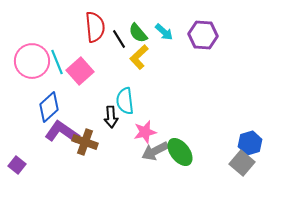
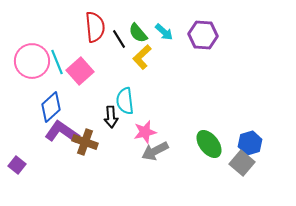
yellow L-shape: moved 3 px right
blue diamond: moved 2 px right
green ellipse: moved 29 px right, 8 px up
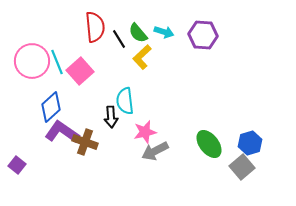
cyan arrow: rotated 24 degrees counterclockwise
gray square: moved 4 px down; rotated 10 degrees clockwise
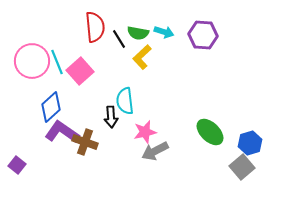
green semicircle: rotated 40 degrees counterclockwise
green ellipse: moved 1 px right, 12 px up; rotated 8 degrees counterclockwise
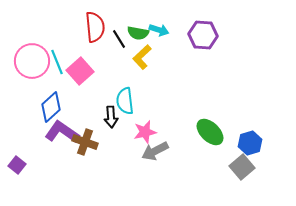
cyan arrow: moved 5 px left, 2 px up
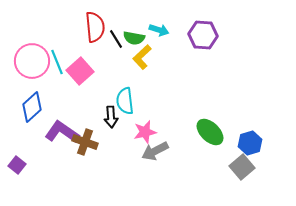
green semicircle: moved 4 px left, 5 px down
black line: moved 3 px left
blue diamond: moved 19 px left
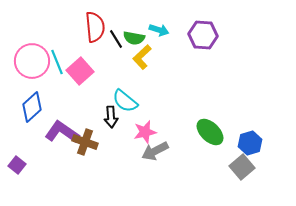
cyan semicircle: rotated 44 degrees counterclockwise
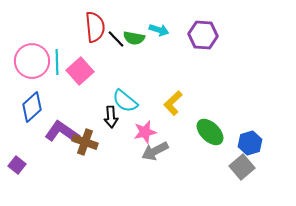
black line: rotated 12 degrees counterclockwise
yellow L-shape: moved 31 px right, 46 px down
cyan line: rotated 20 degrees clockwise
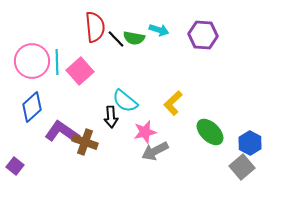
blue hexagon: rotated 15 degrees counterclockwise
purple square: moved 2 px left, 1 px down
